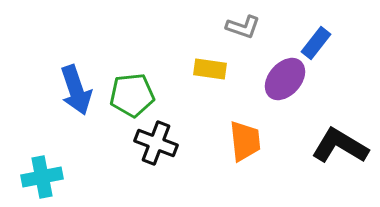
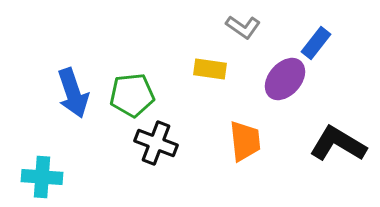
gray L-shape: rotated 16 degrees clockwise
blue arrow: moved 3 px left, 3 px down
black L-shape: moved 2 px left, 2 px up
cyan cross: rotated 15 degrees clockwise
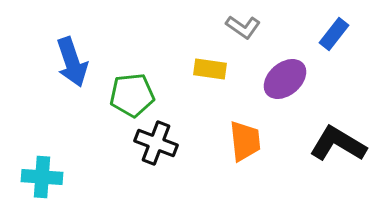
blue rectangle: moved 18 px right, 9 px up
purple ellipse: rotated 9 degrees clockwise
blue arrow: moved 1 px left, 31 px up
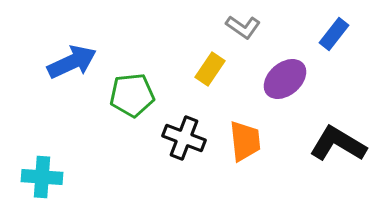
blue arrow: rotated 96 degrees counterclockwise
yellow rectangle: rotated 64 degrees counterclockwise
black cross: moved 28 px right, 5 px up
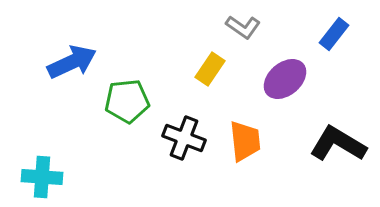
green pentagon: moved 5 px left, 6 px down
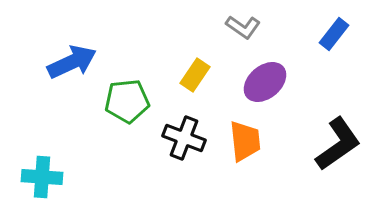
yellow rectangle: moved 15 px left, 6 px down
purple ellipse: moved 20 px left, 3 px down
black L-shape: rotated 114 degrees clockwise
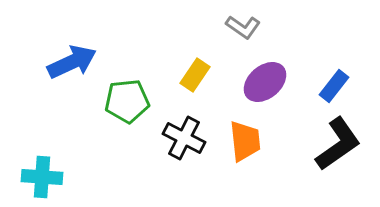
blue rectangle: moved 52 px down
black cross: rotated 6 degrees clockwise
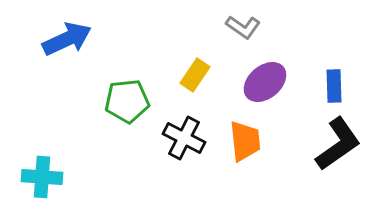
blue arrow: moved 5 px left, 23 px up
blue rectangle: rotated 40 degrees counterclockwise
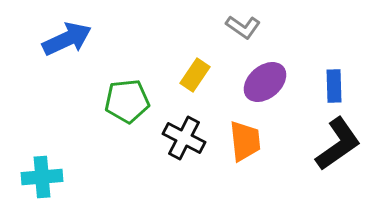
cyan cross: rotated 9 degrees counterclockwise
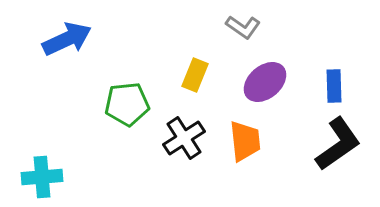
yellow rectangle: rotated 12 degrees counterclockwise
green pentagon: moved 3 px down
black cross: rotated 30 degrees clockwise
